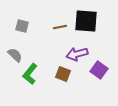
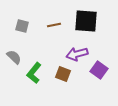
brown line: moved 6 px left, 2 px up
gray semicircle: moved 1 px left, 2 px down
green L-shape: moved 4 px right, 1 px up
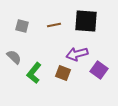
brown square: moved 1 px up
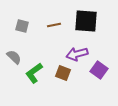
green L-shape: rotated 15 degrees clockwise
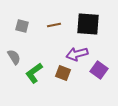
black square: moved 2 px right, 3 px down
gray semicircle: rotated 14 degrees clockwise
